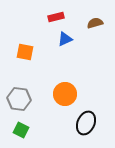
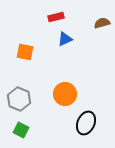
brown semicircle: moved 7 px right
gray hexagon: rotated 15 degrees clockwise
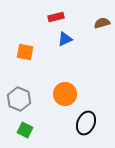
green square: moved 4 px right
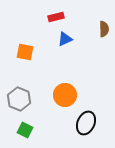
brown semicircle: moved 2 px right, 6 px down; rotated 105 degrees clockwise
orange circle: moved 1 px down
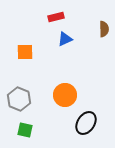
orange square: rotated 12 degrees counterclockwise
black ellipse: rotated 10 degrees clockwise
green square: rotated 14 degrees counterclockwise
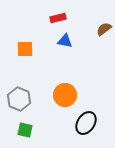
red rectangle: moved 2 px right, 1 px down
brown semicircle: rotated 126 degrees counterclockwise
blue triangle: moved 2 px down; rotated 35 degrees clockwise
orange square: moved 3 px up
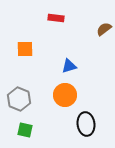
red rectangle: moved 2 px left; rotated 21 degrees clockwise
blue triangle: moved 4 px right, 25 px down; rotated 28 degrees counterclockwise
black ellipse: moved 1 px down; rotated 40 degrees counterclockwise
